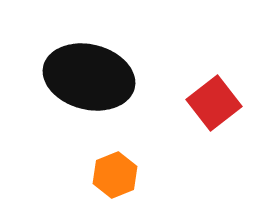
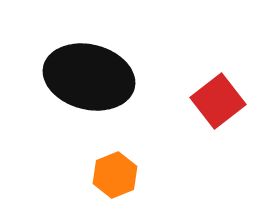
red square: moved 4 px right, 2 px up
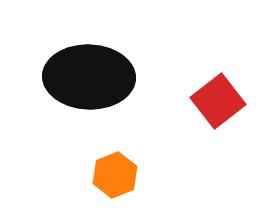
black ellipse: rotated 12 degrees counterclockwise
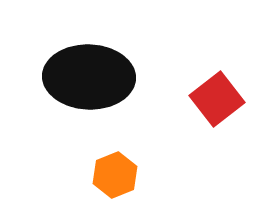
red square: moved 1 px left, 2 px up
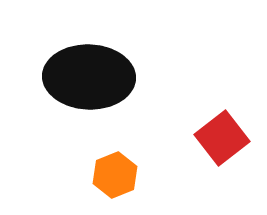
red square: moved 5 px right, 39 px down
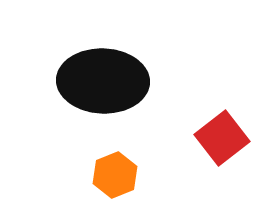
black ellipse: moved 14 px right, 4 px down
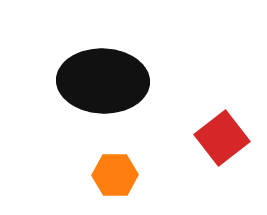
orange hexagon: rotated 21 degrees clockwise
